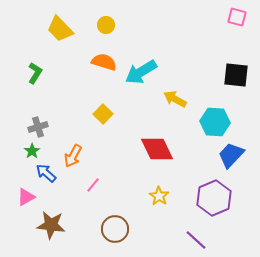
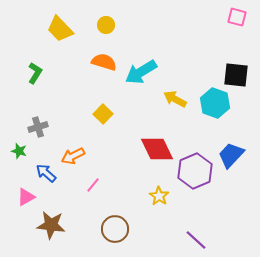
cyan hexagon: moved 19 px up; rotated 16 degrees clockwise
green star: moved 13 px left; rotated 21 degrees counterclockwise
orange arrow: rotated 35 degrees clockwise
purple hexagon: moved 19 px left, 27 px up
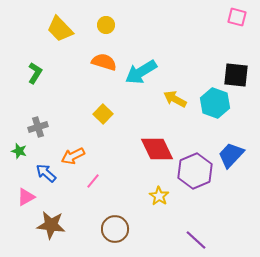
pink line: moved 4 px up
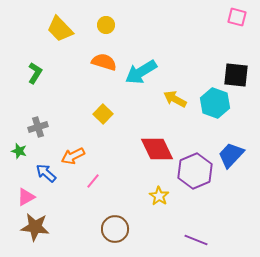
brown star: moved 16 px left, 2 px down
purple line: rotated 20 degrees counterclockwise
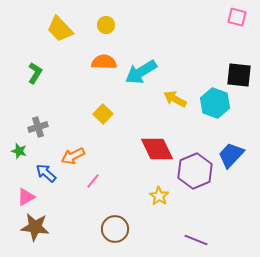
orange semicircle: rotated 15 degrees counterclockwise
black square: moved 3 px right
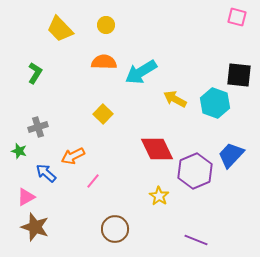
brown star: rotated 12 degrees clockwise
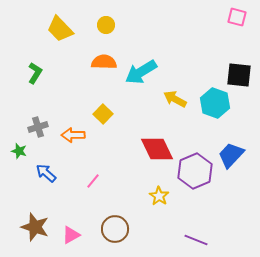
orange arrow: moved 21 px up; rotated 25 degrees clockwise
pink triangle: moved 45 px right, 38 px down
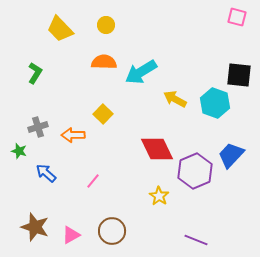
brown circle: moved 3 px left, 2 px down
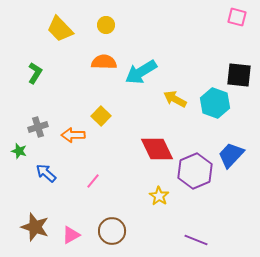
yellow square: moved 2 px left, 2 px down
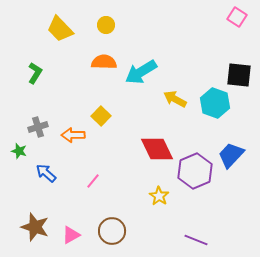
pink square: rotated 18 degrees clockwise
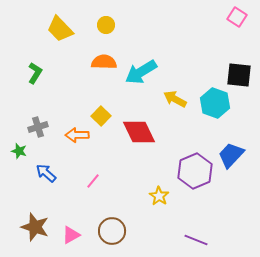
orange arrow: moved 4 px right
red diamond: moved 18 px left, 17 px up
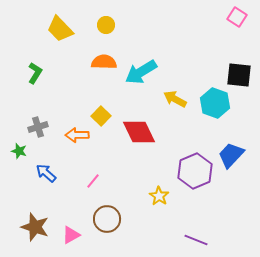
brown circle: moved 5 px left, 12 px up
